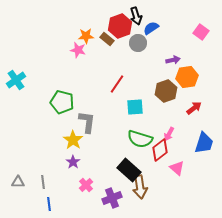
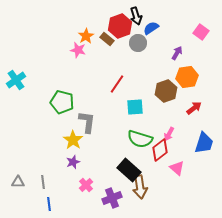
orange star: rotated 28 degrees counterclockwise
purple arrow: moved 4 px right, 7 px up; rotated 48 degrees counterclockwise
purple star: rotated 16 degrees clockwise
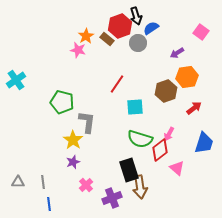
purple arrow: rotated 152 degrees counterclockwise
black rectangle: rotated 30 degrees clockwise
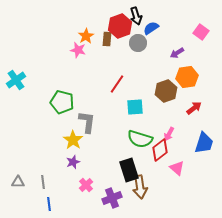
brown rectangle: rotated 56 degrees clockwise
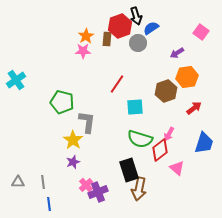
pink star: moved 5 px right, 1 px down; rotated 14 degrees counterclockwise
brown arrow: moved 1 px left, 2 px down; rotated 20 degrees clockwise
purple cross: moved 14 px left, 6 px up
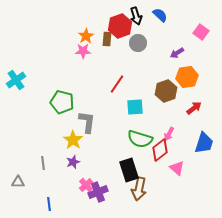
blue semicircle: moved 9 px right, 13 px up; rotated 77 degrees clockwise
gray line: moved 19 px up
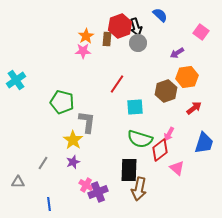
black arrow: moved 11 px down
gray line: rotated 40 degrees clockwise
black rectangle: rotated 20 degrees clockwise
pink cross: rotated 16 degrees counterclockwise
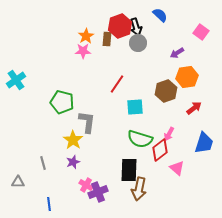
gray line: rotated 48 degrees counterclockwise
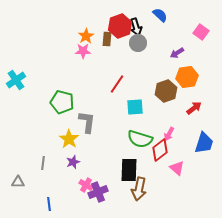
yellow star: moved 4 px left, 1 px up
gray line: rotated 24 degrees clockwise
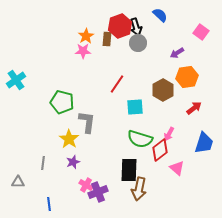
brown hexagon: moved 3 px left, 1 px up; rotated 10 degrees counterclockwise
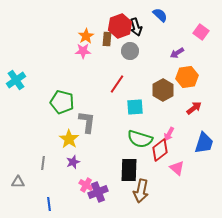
gray circle: moved 8 px left, 8 px down
brown arrow: moved 2 px right, 2 px down
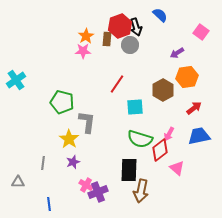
gray circle: moved 6 px up
blue trapezoid: moved 5 px left, 7 px up; rotated 120 degrees counterclockwise
